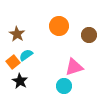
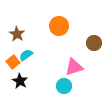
brown circle: moved 5 px right, 8 px down
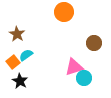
orange circle: moved 5 px right, 14 px up
cyan circle: moved 20 px right, 8 px up
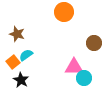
brown star: rotated 14 degrees counterclockwise
pink triangle: rotated 18 degrees clockwise
black star: moved 1 px right, 1 px up
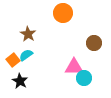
orange circle: moved 1 px left, 1 px down
brown star: moved 11 px right; rotated 14 degrees clockwise
orange square: moved 2 px up
black star: moved 1 px left, 1 px down
